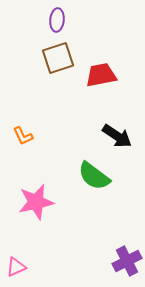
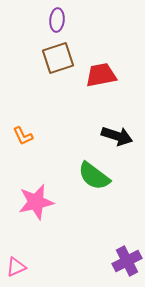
black arrow: rotated 16 degrees counterclockwise
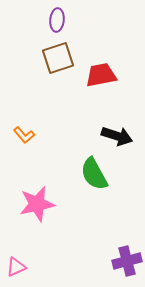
orange L-shape: moved 1 px right, 1 px up; rotated 15 degrees counterclockwise
green semicircle: moved 2 px up; rotated 24 degrees clockwise
pink star: moved 1 px right, 2 px down
purple cross: rotated 12 degrees clockwise
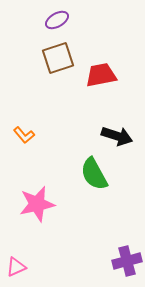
purple ellipse: rotated 55 degrees clockwise
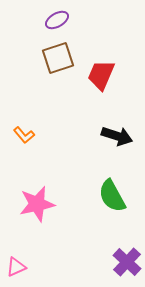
red trapezoid: rotated 56 degrees counterclockwise
green semicircle: moved 18 px right, 22 px down
purple cross: moved 1 px down; rotated 32 degrees counterclockwise
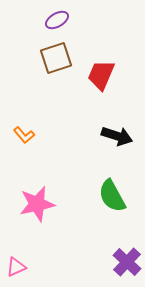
brown square: moved 2 px left
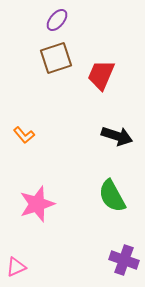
purple ellipse: rotated 20 degrees counterclockwise
pink star: rotated 6 degrees counterclockwise
purple cross: moved 3 px left, 2 px up; rotated 24 degrees counterclockwise
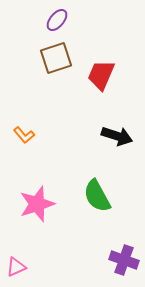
green semicircle: moved 15 px left
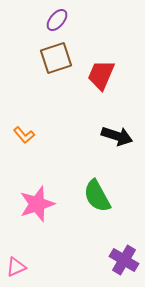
purple cross: rotated 12 degrees clockwise
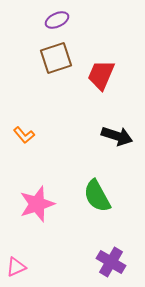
purple ellipse: rotated 25 degrees clockwise
purple cross: moved 13 px left, 2 px down
